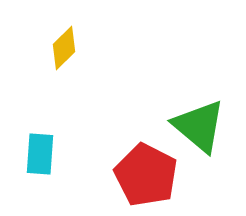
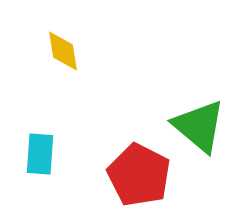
yellow diamond: moved 1 px left, 3 px down; rotated 54 degrees counterclockwise
red pentagon: moved 7 px left
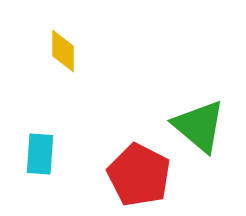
yellow diamond: rotated 9 degrees clockwise
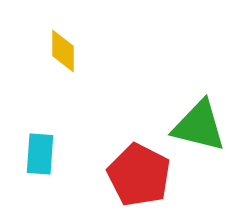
green triangle: rotated 26 degrees counterclockwise
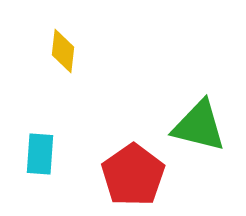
yellow diamond: rotated 6 degrees clockwise
red pentagon: moved 6 px left; rotated 10 degrees clockwise
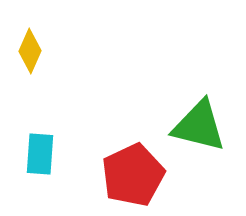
yellow diamond: moved 33 px left; rotated 18 degrees clockwise
red pentagon: rotated 10 degrees clockwise
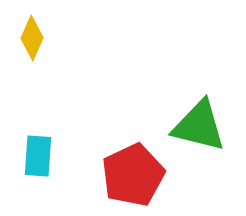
yellow diamond: moved 2 px right, 13 px up
cyan rectangle: moved 2 px left, 2 px down
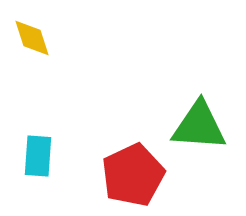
yellow diamond: rotated 42 degrees counterclockwise
green triangle: rotated 10 degrees counterclockwise
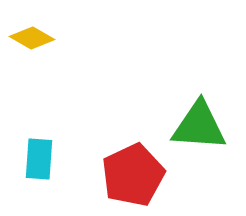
yellow diamond: rotated 42 degrees counterclockwise
cyan rectangle: moved 1 px right, 3 px down
